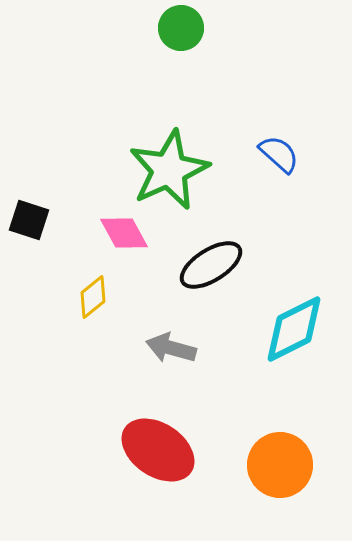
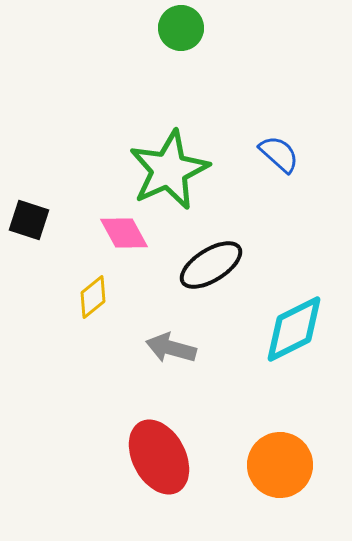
red ellipse: moved 1 px right, 7 px down; rotated 28 degrees clockwise
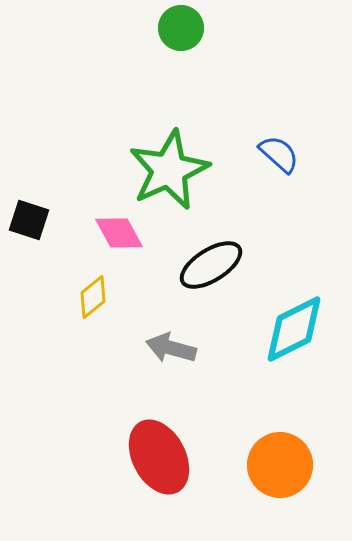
pink diamond: moved 5 px left
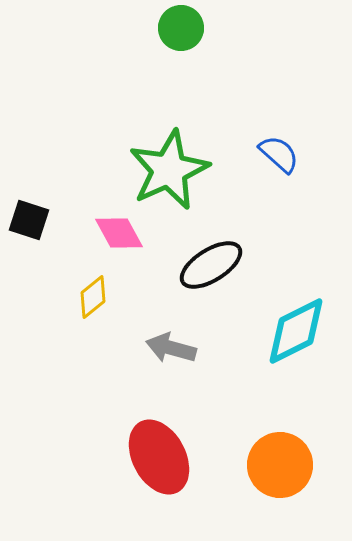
cyan diamond: moved 2 px right, 2 px down
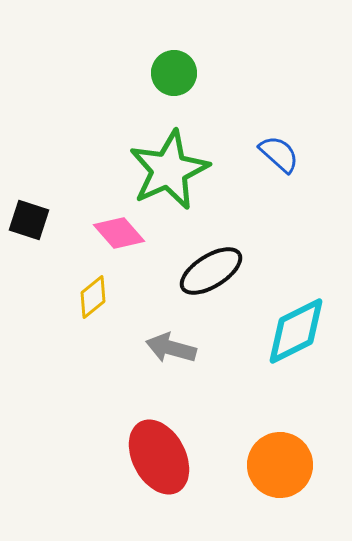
green circle: moved 7 px left, 45 px down
pink diamond: rotated 12 degrees counterclockwise
black ellipse: moved 6 px down
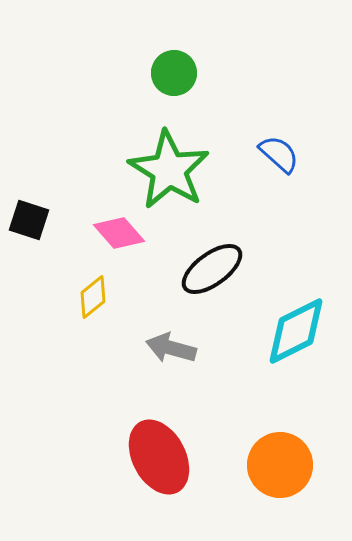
green star: rotated 16 degrees counterclockwise
black ellipse: moved 1 px right, 2 px up; rotated 4 degrees counterclockwise
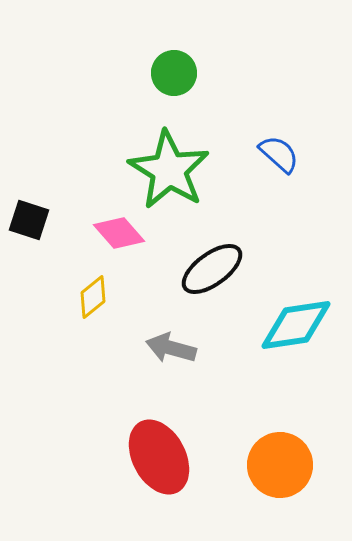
cyan diamond: moved 6 px up; rotated 18 degrees clockwise
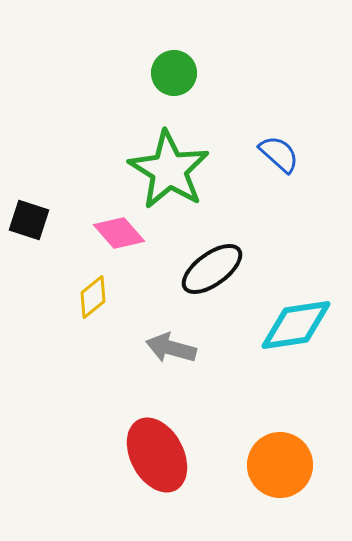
red ellipse: moved 2 px left, 2 px up
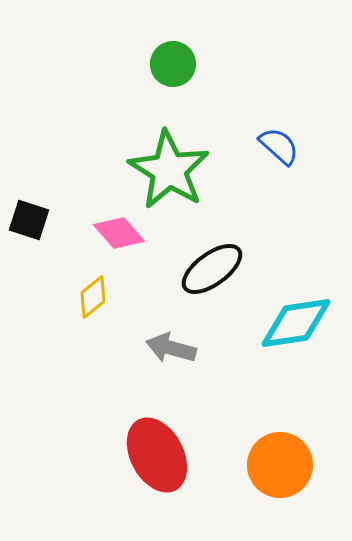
green circle: moved 1 px left, 9 px up
blue semicircle: moved 8 px up
cyan diamond: moved 2 px up
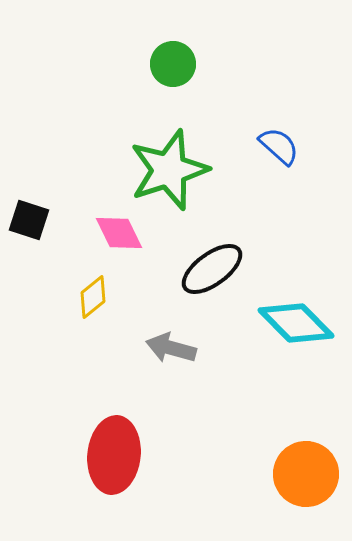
green star: rotated 22 degrees clockwise
pink diamond: rotated 15 degrees clockwise
cyan diamond: rotated 54 degrees clockwise
red ellipse: moved 43 px left; rotated 34 degrees clockwise
orange circle: moved 26 px right, 9 px down
